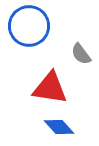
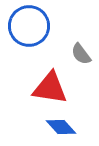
blue diamond: moved 2 px right
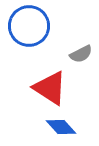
gray semicircle: rotated 80 degrees counterclockwise
red triangle: rotated 24 degrees clockwise
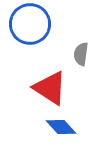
blue circle: moved 1 px right, 2 px up
gray semicircle: rotated 125 degrees clockwise
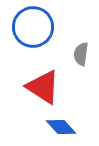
blue circle: moved 3 px right, 3 px down
red triangle: moved 7 px left, 1 px up
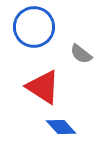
blue circle: moved 1 px right
gray semicircle: rotated 60 degrees counterclockwise
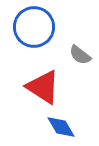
gray semicircle: moved 1 px left, 1 px down
blue diamond: rotated 12 degrees clockwise
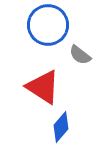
blue circle: moved 14 px right, 2 px up
blue diamond: rotated 72 degrees clockwise
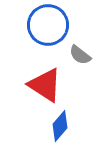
red triangle: moved 2 px right, 2 px up
blue diamond: moved 1 px left, 1 px up
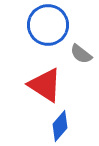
gray semicircle: moved 1 px right, 1 px up
